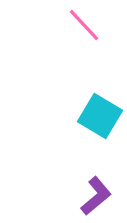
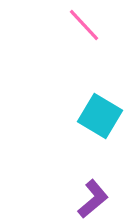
purple L-shape: moved 3 px left, 3 px down
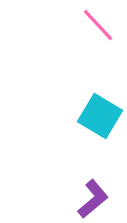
pink line: moved 14 px right
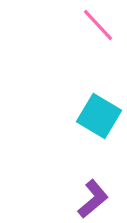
cyan square: moved 1 px left
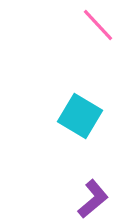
cyan square: moved 19 px left
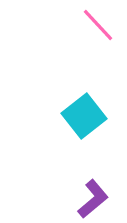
cyan square: moved 4 px right; rotated 21 degrees clockwise
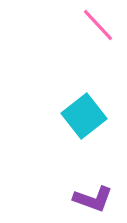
purple L-shape: rotated 60 degrees clockwise
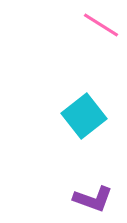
pink line: moved 3 px right; rotated 15 degrees counterclockwise
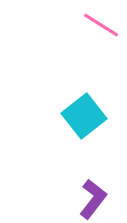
purple L-shape: rotated 72 degrees counterclockwise
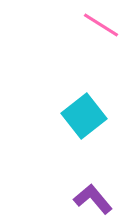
purple L-shape: rotated 78 degrees counterclockwise
